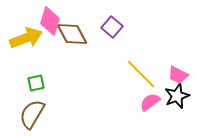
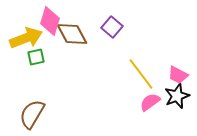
yellow line: rotated 8 degrees clockwise
green square: moved 26 px up
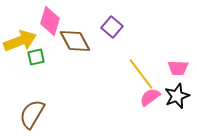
brown diamond: moved 3 px right, 7 px down
yellow arrow: moved 6 px left, 3 px down
pink trapezoid: moved 7 px up; rotated 25 degrees counterclockwise
pink semicircle: moved 5 px up
